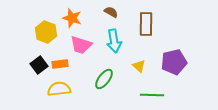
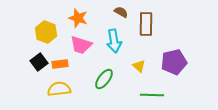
brown semicircle: moved 10 px right
orange star: moved 6 px right
black square: moved 3 px up
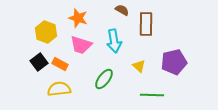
brown semicircle: moved 1 px right, 2 px up
orange rectangle: rotated 35 degrees clockwise
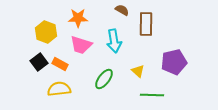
orange star: rotated 18 degrees counterclockwise
yellow triangle: moved 1 px left, 5 px down
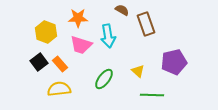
brown rectangle: rotated 20 degrees counterclockwise
cyan arrow: moved 6 px left, 5 px up
orange rectangle: rotated 21 degrees clockwise
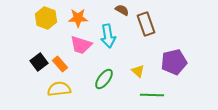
yellow hexagon: moved 14 px up
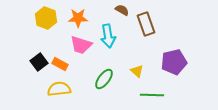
orange rectangle: rotated 21 degrees counterclockwise
yellow triangle: moved 1 px left
